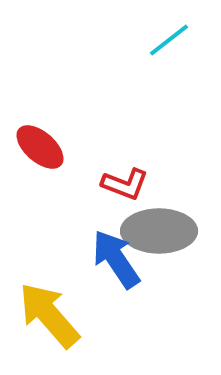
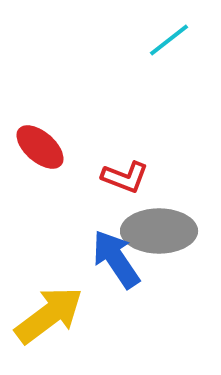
red L-shape: moved 7 px up
yellow arrow: rotated 94 degrees clockwise
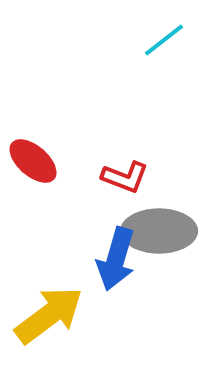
cyan line: moved 5 px left
red ellipse: moved 7 px left, 14 px down
blue arrow: rotated 130 degrees counterclockwise
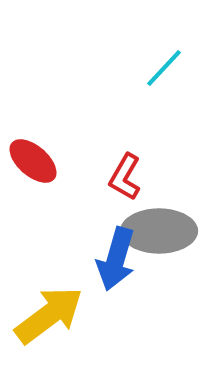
cyan line: moved 28 px down; rotated 9 degrees counterclockwise
red L-shape: rotated 99 degrees clockwise
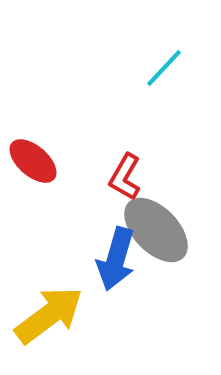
gray ellipse: moved 3 px left, 1 px up; rotated 46 degrees clockwise
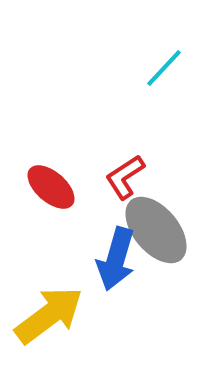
red ellipse: moved 18 px right, 26 px down
red L-shape: rotated 27 degrees clockwise
gray ellipse: rotated 4 degrees clockwise
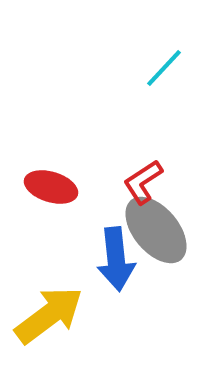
red L-shape: moved 18 px right, 5 px down
red ellipse: rotated 24 degrees counterclockwise
blue arrow: rotated 22 degrees counterclockwise
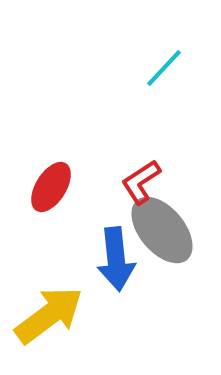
red L-shape: moved 2 px left
red ellipse: rotated 75 degrees counterclockwise
gray ellipse: moved 6 px right
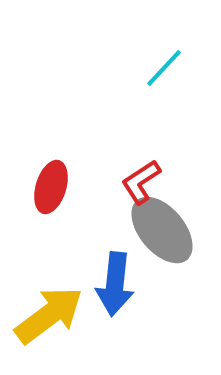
red ellipse: rotated 15 degrees counterclockwise
blue arrow: moved 1 px left, 25 px down; rotated 12 degrees clockwise
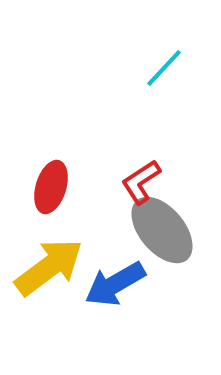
blue arrow: rotated 54 degrees clockwise
yellow arrow: moved 48 px up
